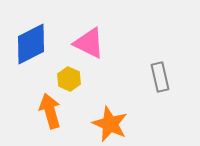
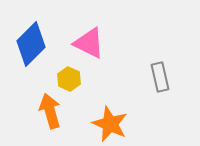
blue diamond: rotated 18 degrees counterclockwise
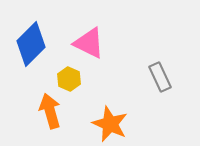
gray rectangle: rotated 12 degrees counterclockwise
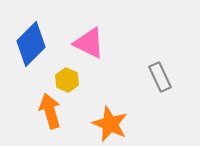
yellow hexagon: moved 2 px left, 1 px down
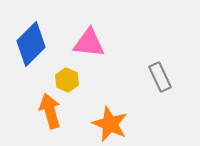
pink triangle: rotated 20 degrees counterclockwise
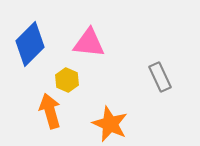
blue diamond: moved 1 px left
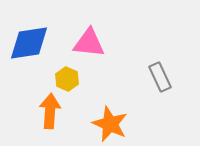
blue diamond: moved 1 px left, 1 px up; rotated 36 degrees clockwise
yellow hexagon: moved 1 px up
orange arrow: rotated 20 degrees clockwise
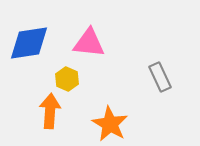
orange star: rotated 6 degrees clockwise
